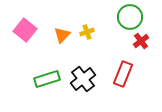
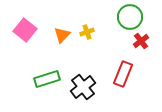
black cross: moved 8 px down
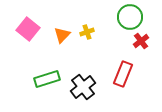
pink square: moved 3 px right, 1 px up
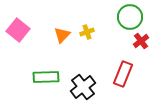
pink square: moved 10 px left, 1 px down
green rectangle: moved 1 px left, 2 px up; rotated 15 degrees clockwise
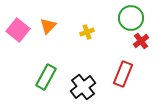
green circle: moved 1 px right, 1 px down
orange triangle: moved 14 px left, 9 px up
green rectangle: rotated 60 degrees counterclockwise
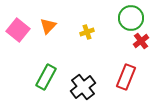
red rectangle: moved 3 px right, 3 px down
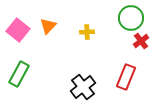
yellow cross: rotated 16 degrees clockwise
green rectangle: moved 27 px left, 3 px up
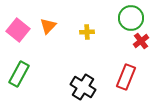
black cross: rotated 20 degrees counterclockwise
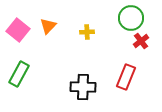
black cross: rotated 30 degrees counterclockwise
